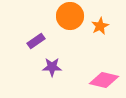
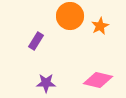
purple rectangle: rotated 24 degrees counterclockwise
purple star: moved 6 px left, 16 px down
pink diamond: moved 6 px left
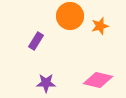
orange star: rotated 12 degrees clockwise
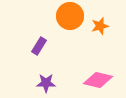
purple rectangle: moved 3 px right, 5 px down
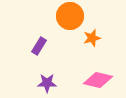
orange star: moved 8 px left, 12 px down
purple star: moved 1 px right
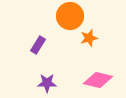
orange star: moved 3 px left
purple rectangle: moved 1 px left, 1 px up
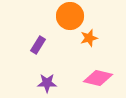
pink diamond: moved 2 px up
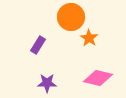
orange circle: moved 1 px right, 1 px down
orange star: rotated 24 degrees counterclockwise
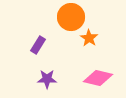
purple star: moved 4 px up
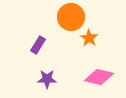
pink diamond: moved 1 px right, 1 px up
